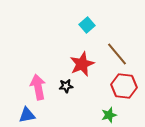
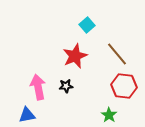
red star: moved 7 px left, 8 px up
green star: rotated 21 degrees counterclockwise
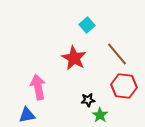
red star: moved 1 px left, 2 px down; rotated 20 degrees counterclockwise
black star: moved 22 px right, 14 px down
green star: moved 9 px left
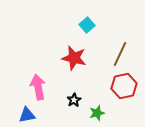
brown line: moved 3 px right; rotated 65 degrees clockwise
red star: rotated 15 degrees counterclockwise
red hexagon: rotated 20 degrees counterclockwise
black star: moved 14 px left; rotated 24 degrees counterclockwise
green star: moved 3 px left, 2 px up; rotated 21 degrees clockwise
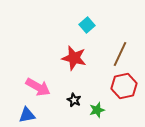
pink arrow: rotated 130 degrees clockwise
black star: rotated 16 degrees counterclockwise
green star: moved 3 px up
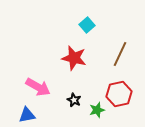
red hexagon: moved 5 px left, 8 px down
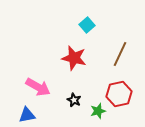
green star: moved 1 px right, 1 px down
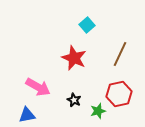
red star: rotated 10 degrees clockwise
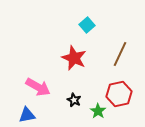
green star: rotated 21 degrees counterclockwise
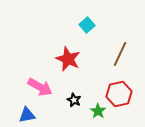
red star: moved 6 px left, 1 px down
pink arrow: moved 2 px right
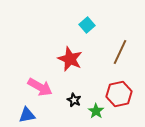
brown line: moved 2 px up
red star: moved 2 px right
green star: moved 2 px left
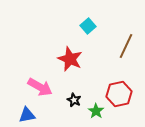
cyan square: moved 1 px right, 1 px down
brown line: moved 6 px right, 6 px up
